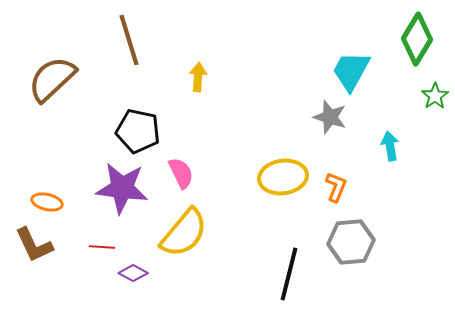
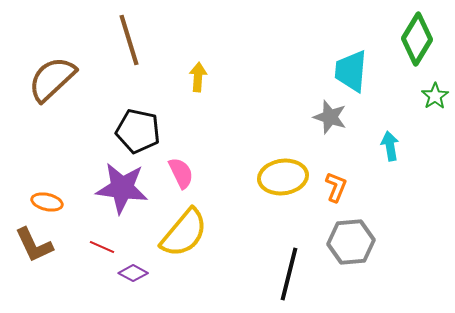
cyan trapezoid: rotated 24 degrees counterclockwise
red line: rotated 20 degrees clockwise
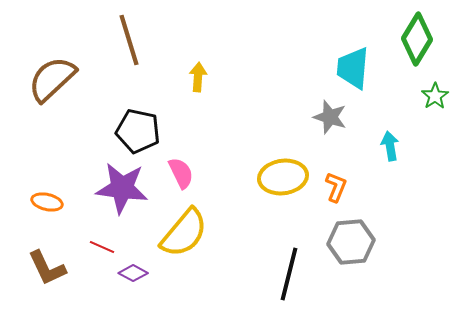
cyan trapezoid: moved 2 px right, 3 px up
brown L-shape: moved 13 px right, 23 px down
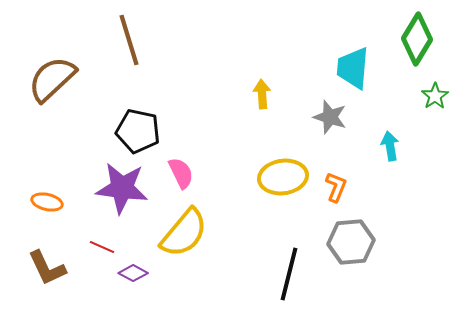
yellow arrow: moved 64 px right, 17 px down; rotated 8 degrees counterclockwise
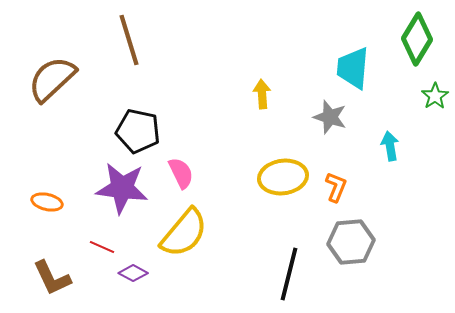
brown L-shape: moved 5 px right, 10 px down
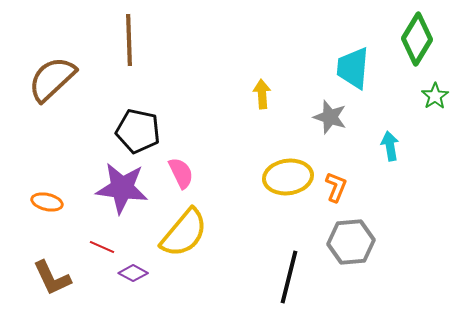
brown line: rotated 15 degrees clockwise
yellow ellipse: moved 5 px right
black line: moved 3 px down
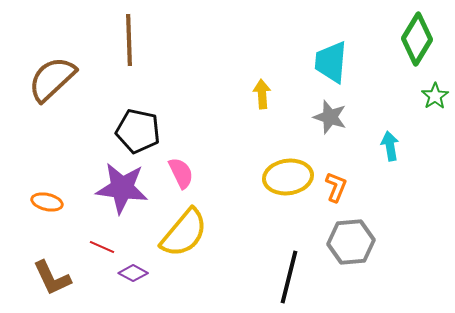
cyan trapezoid: moved 22 px left, 6 px up
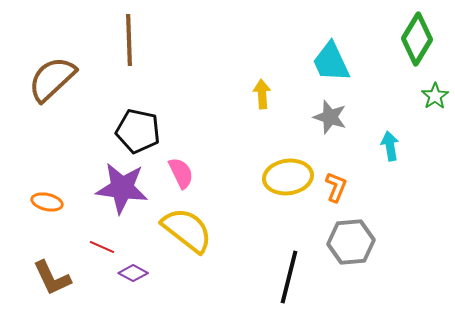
cyan trapezoid: rotated 30 degrees counterclockwise
yellow semicircle: moved 3 px right, 3 px up; rotated 92 degrees counterclockwise
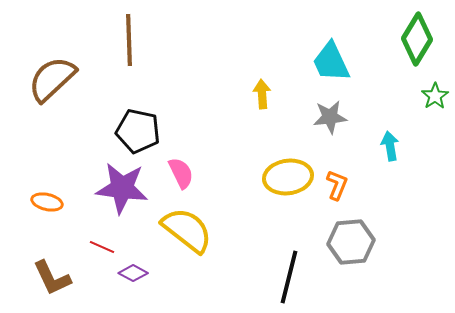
gray star: rotated 24 degrees counterclockwise
orange L-shape: moved 1 px right, 2 px up
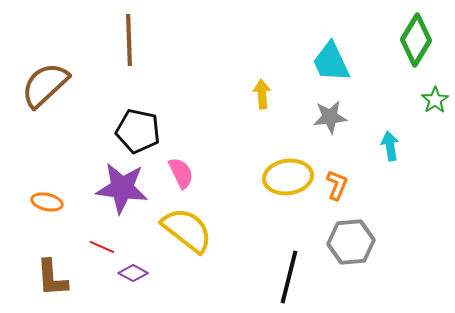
green diamond: moved 1 px left, 1 px down
brown semicircle: moved 7 px left, 6 px down
green star: moved 4 px down
brown L-shape: rotated 21 degrees clockwise
